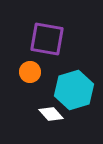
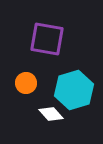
orange circle: moved 4 px left, 11 px down
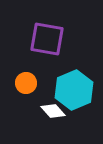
cyan hexagon: rotated 6 degrees counterclockwise
white diamond: moved 2 px right, 3 px up
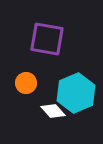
cyan hexagon: moved 2 px right, 3 px down
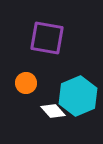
purple square: moved 1 px up
cyan hexagon: moved 2 px right, 3 px down
